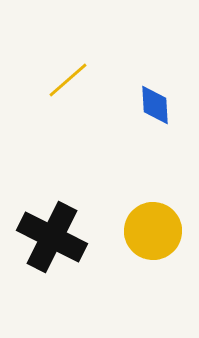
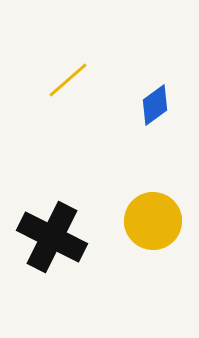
blue diamond: rotated 57 degrees clockwise
yellow circle: moved 10 px up
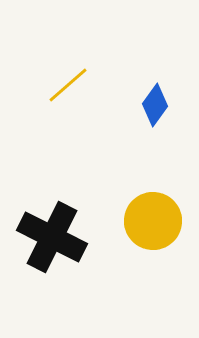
yellow line: moved 5 px down
blue diamond: rotated 18 degrees counterclockwise
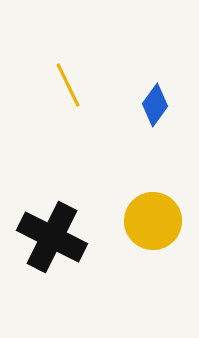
yellow line: rotated 75 degrees counterclockwise
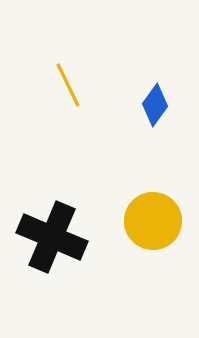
black cross: rotated 4 degrees counterclockwise
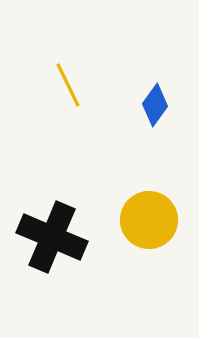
yellow circle: moved 4 px left, 1 px up
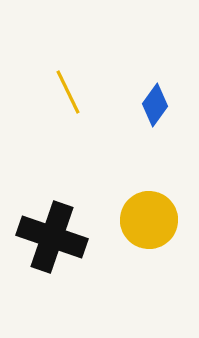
yellow line: moved 7 px down
black cross: rotated 4 degrees counterclockwise
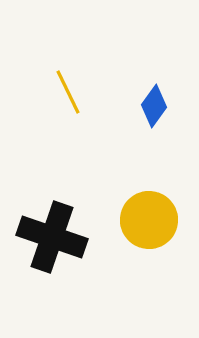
blue diamond: moved 1 px left, 1 px down
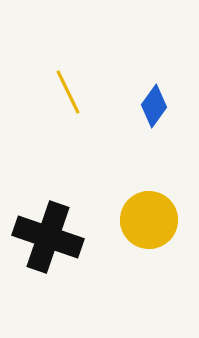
black cross: moved 4 px left
